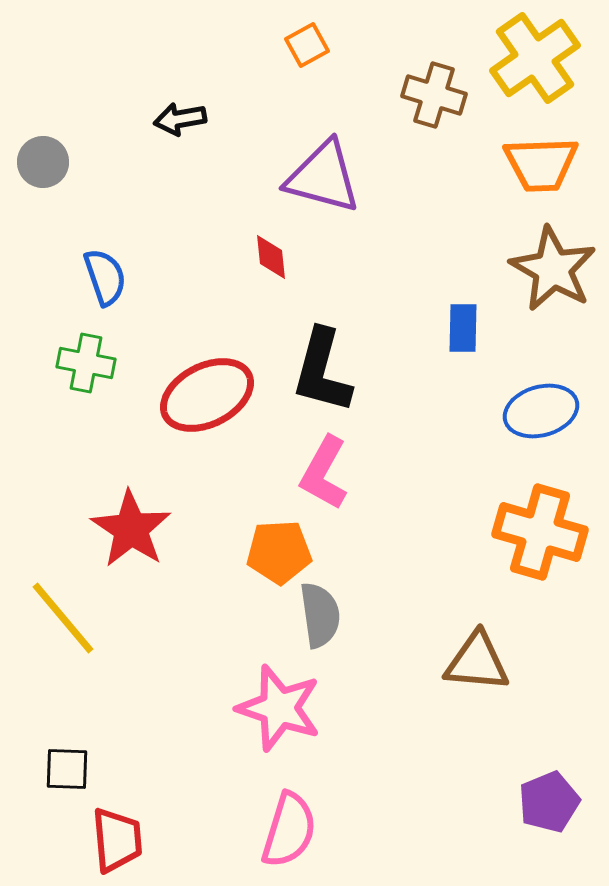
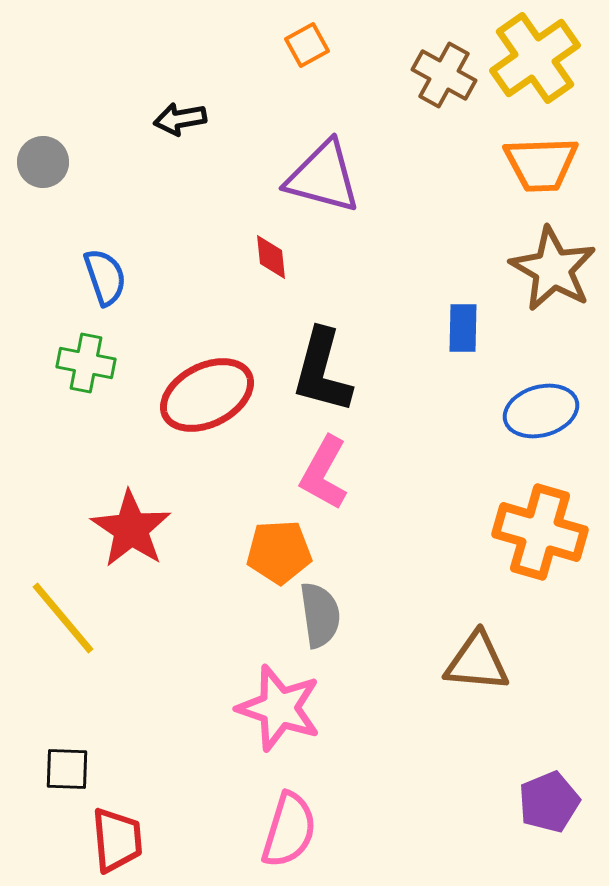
brown cross: moved 10 px right, 20 px up; rotated 12 degrees clockwise
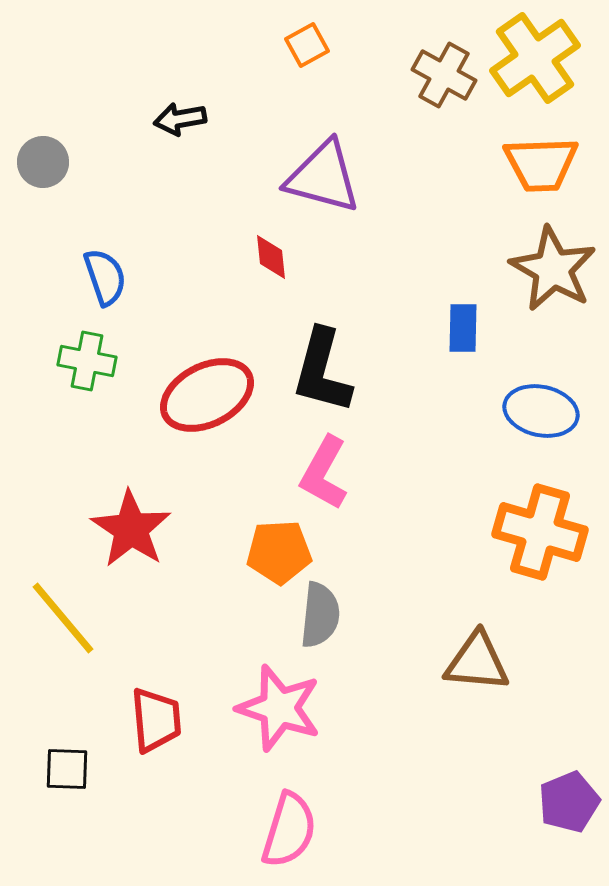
green cross: moved 1 px right, 2 px up
blue ellipse: rotated 28 degrees clockwise
gray semicircle: rotated 14 degrees clockwise
purple pentagon: moved 20 px right
red trapezoid: moved 39 px right, 120 px up
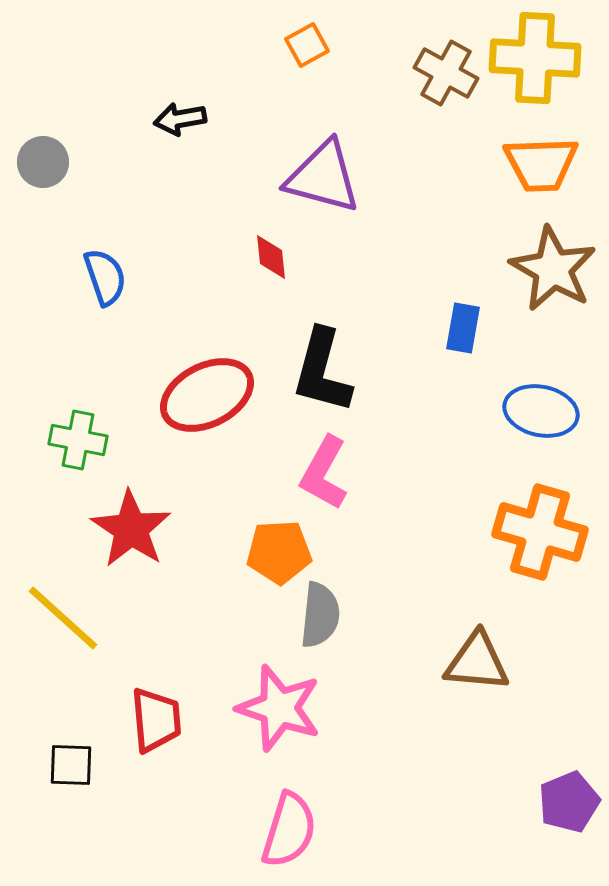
yellow cross: rotated 38 degrees clockwise
brown cross: moved 2 px right, 2 px up
blue rectangle: rotated 9 degrees clockwise
green cross: moved 9 px left, 79 px down
yellow line: rotated 8 degrees counterclockwise
black square: moved 4 px right, 4 px up
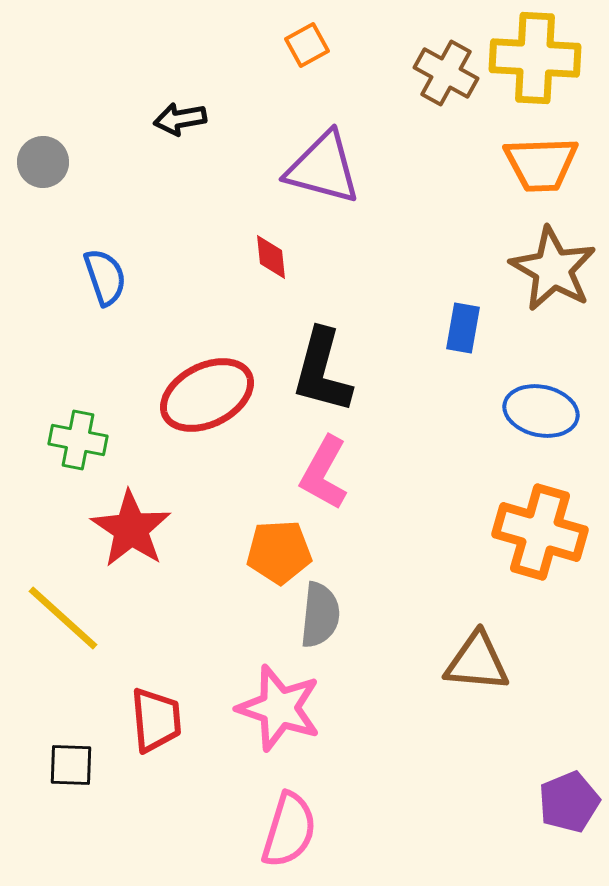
purple triangle: moved 9 px up
